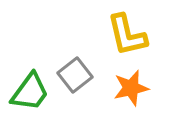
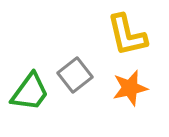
orange star: moved 1 px left
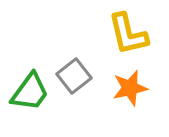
yellow L-shape: moved 1 px right, 1 px up
gray square: moved 1 px left, 1 px down
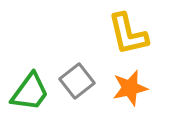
gray square: moved 3 px right, 5 px down
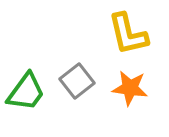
orange star: rotated 21 degrees clockwise
green trapezoid: moved 4 px left
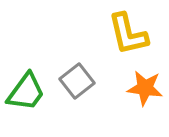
orange star: moved 15 px right
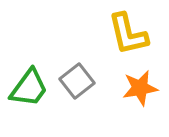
orange star: moved 5 px left; rotated 18 degrees counterclockwise
green trapezoid: moved 3 px right, 4 px up
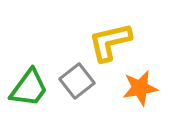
yellow L-shape: moved 18 px left, 8 px down; rotated 90 degrees clockwise
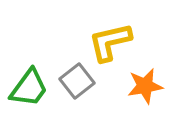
orange star: moved 5 px right, 2 px up
